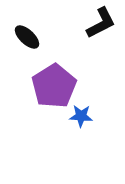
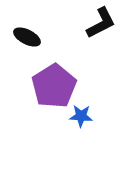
black ellipse: rotated 16 degrees counterclockwise
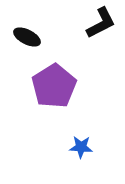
blue star: moved 31 px down
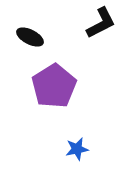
black ellipse: moved 3 px right
blue star: moved 4 px left, 2 px down; rotated 15 degrees counterclockwise
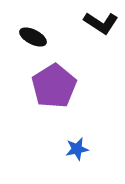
black L-shape: rotated 60 degrees clockwise
black ellipse: moved 3 px right
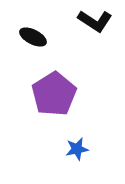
black L-shape: moved 6 px left, 2 px up
purple pentagon: moved 8 px down
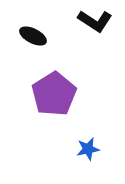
black ellipse: moved 1 px up
blue star: moved 11 px right
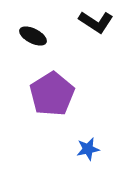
black L-shape: moved 1 px right, 1 px down
purple pentagon: moved 2 px left
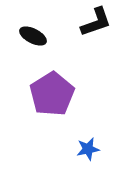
black L-shape: rotated 52 degrees counterclockwise
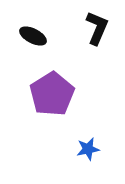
black L-shape: moved 1 px right, 6 px down; rotated 48 degrees counterclockwise
